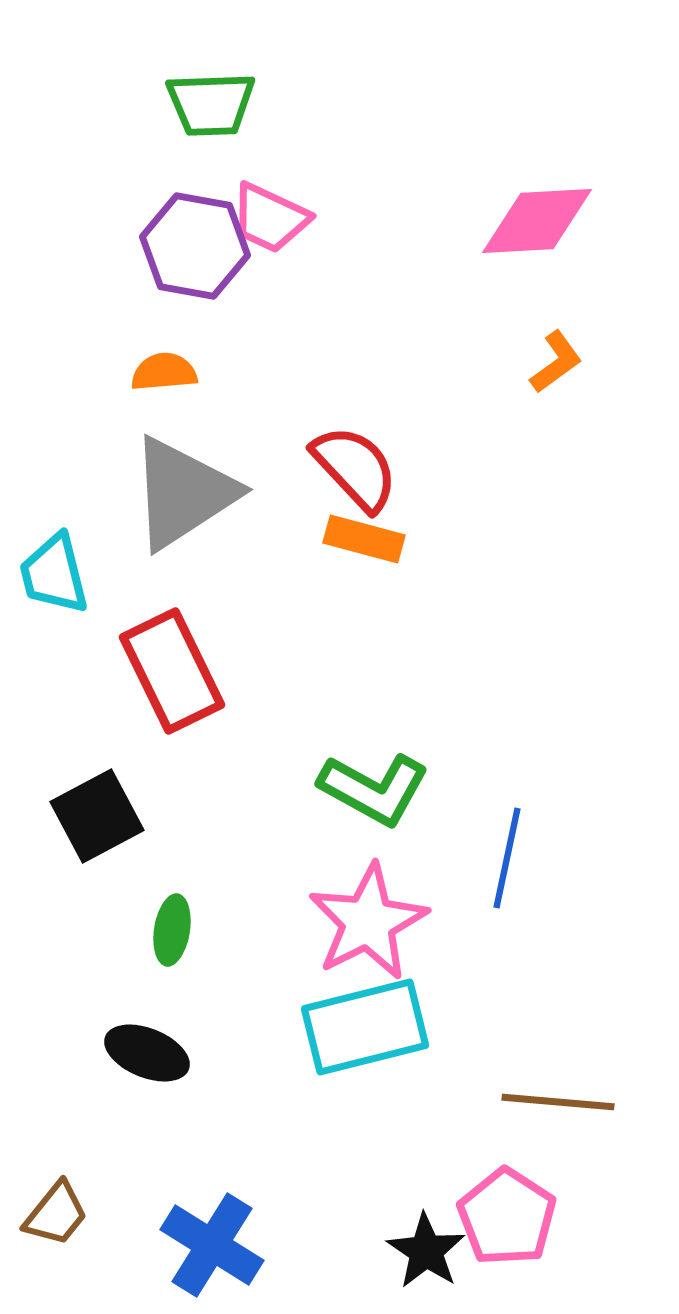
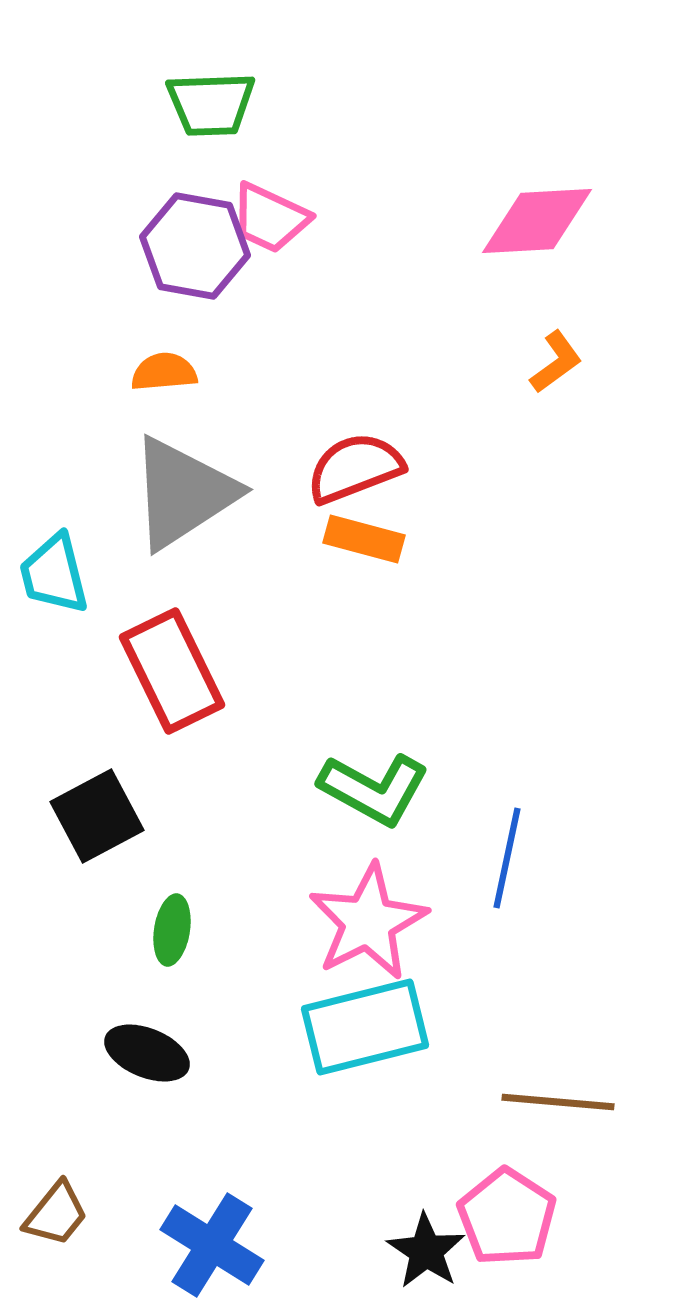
red semicircle: rotated 68 degrees counterclockwise
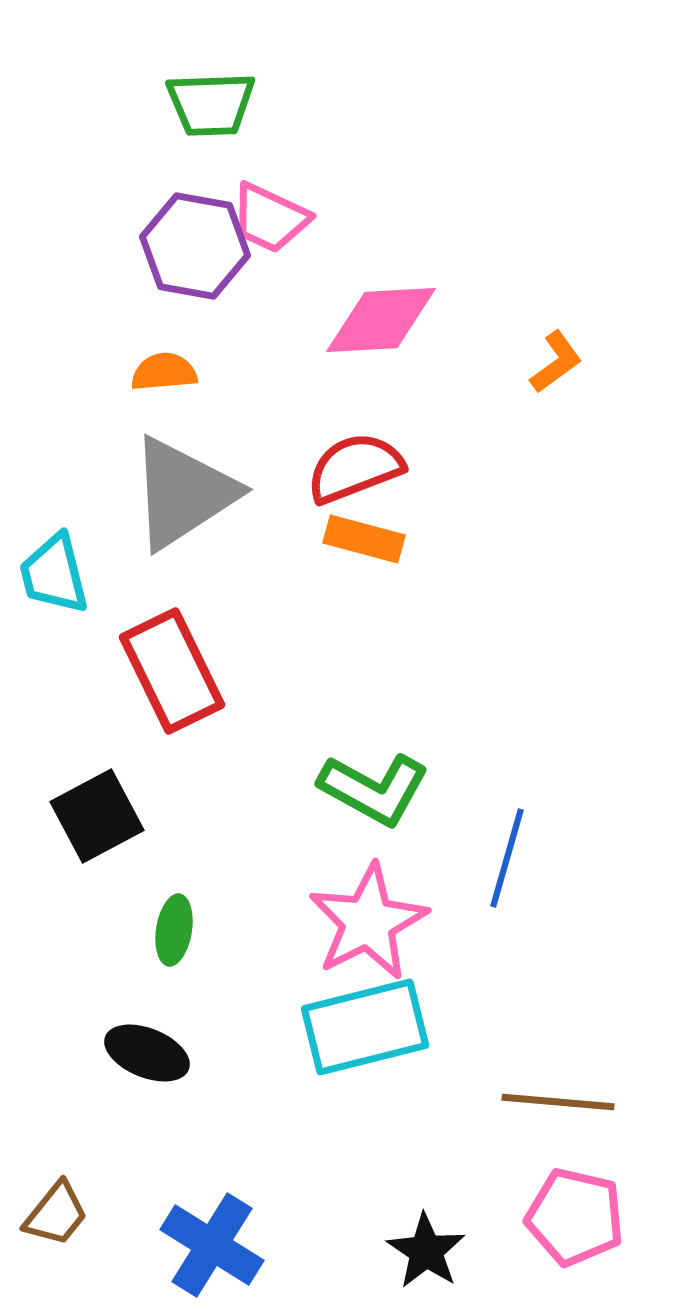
pink diamond: moved 156 px left, 99 px down
blue line: rotated 4 degrees clockwise
green ellipse: moved 2 px right
pink pentagon: moved 68 px right; rotated 20 degrees counterclockwise
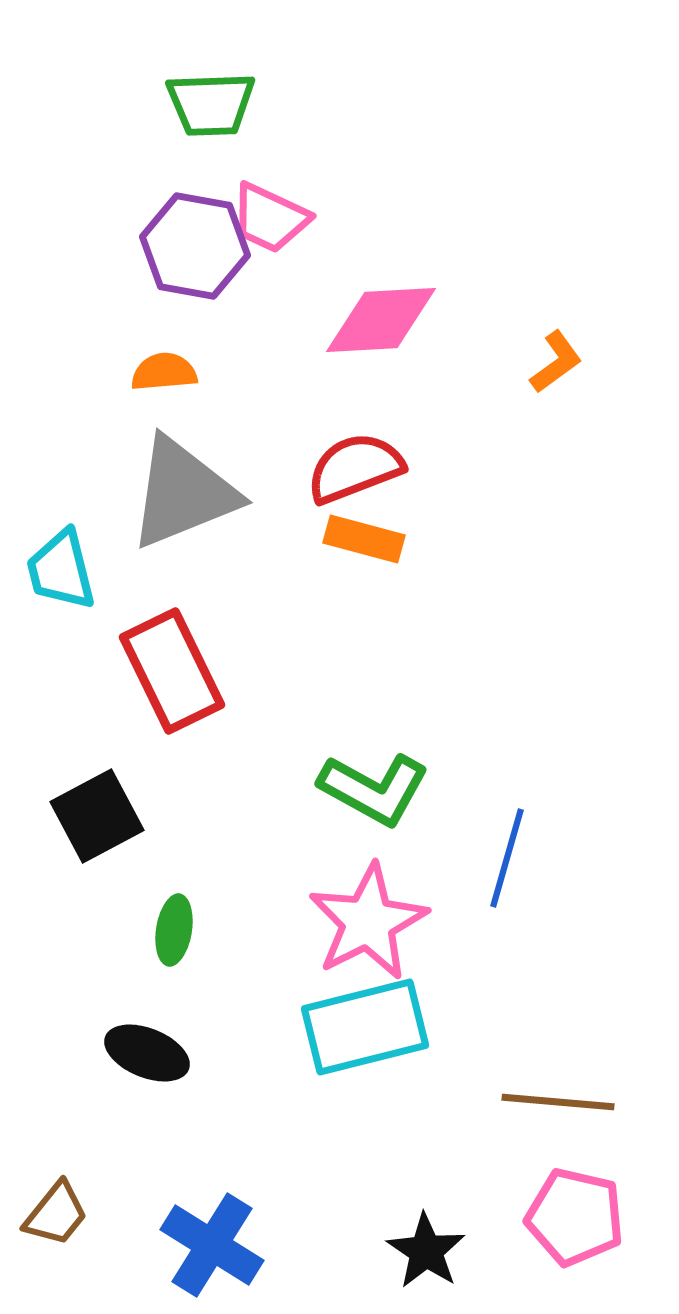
gray triangle: rotated 11 degrees clockwise
cyan trapezoid: moved 7 px right, 4 px up
